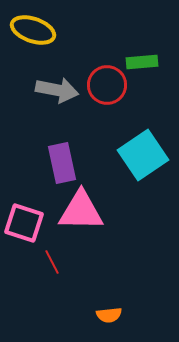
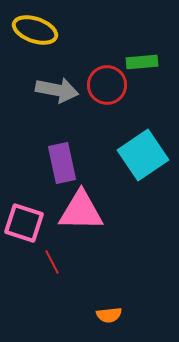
yellow ellipse: moved 2 px right
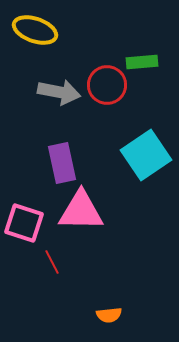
gray arrow: moved 2 px right, 2 px down
cyan square: moved 3 px right
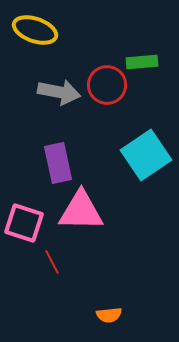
purple rectangle: moved 4 px left
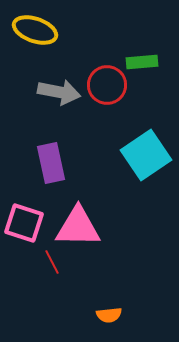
purple rectangle: moved 7 px left
pink triangle: moved 3 px left, 16 px down
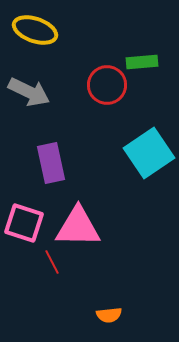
gray arrow: moved 30 px left; rotated 15 degrees clockwise
cyan square: moved 3 px right, 2 px up
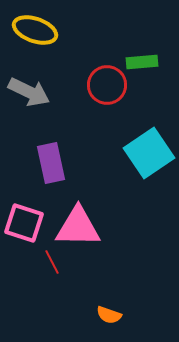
orange semicircle: rotated 25 degrees clockwise
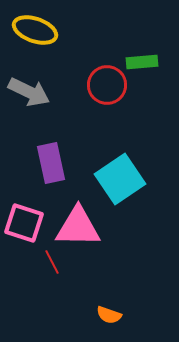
cyan square: moved 29 px left, 26 px down
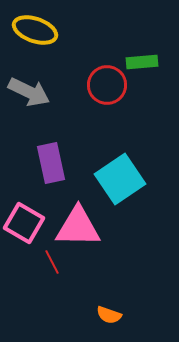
pink square: rotated 12 degrees clockwise
